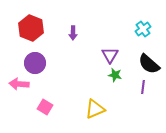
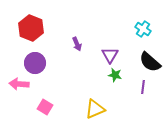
cyan cross: rotated 21 degrees counterclockwise
purple arrow: moved 4 px right, 11 px down; rotated 24 degrees counterclockwise
black semicircle: moved 1 px right, 2 px up
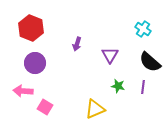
purple arrow: rotated 40 degrees clockwise
green star: moved 3 px right, 11 px down
pink arrow: moved 4 px right, 7 px down
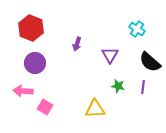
cyan cross: moved 6 px left
yellow triangle: rotated 20 degrees clockwise
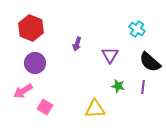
pink arrow: rotated 36 degrees counterclockwise
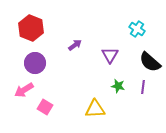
purple arrow: moved 2 px left, 1 px down; rotated 144 degrees counterclockwise
pink arrow: moved 1 px right, 1 px up
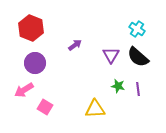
purple triangle: moved 1 px right
black semicircle: moved 12 px left, 5 px up
purple line: moved 5 px left, 2 px down; rotated 16 degrees counterclockwise
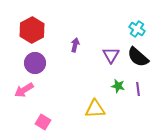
red hexagon: moved 1 px right, 2 px down; rotated 10 degrees clockwise
purple arrow: rotated 40 degrees counterclockwise
pink square: moved 2 px left, 15 px down
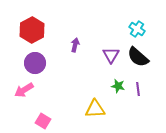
pink square: moved 1 px up
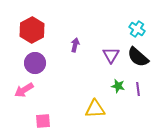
pink square: rotated 35 degrees counterclockwise
